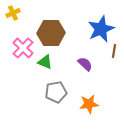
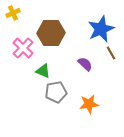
brown line: moved 3 px left, 2 px down; rotated 40 degrees counterclockwise
green triangle: moved 2 px left, 9 px down
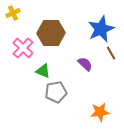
orange star: moved 11 px right, 8 px down
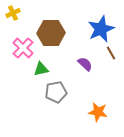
green triangle: moved 2 px left, 2 px up; rotated 35 degrees counterclockwise
orange star: moved 2 px left; rotated 18 degrees clockwise
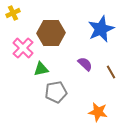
brown line: moved 19 px down
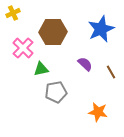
brown hexagon: moved 2 px right, 1 px up
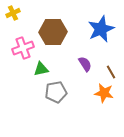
pink cross: rotated 25 degrees clockwise
purple semicircle: rotated 14 degrees clockwise
orange star: moved 6 px right, 19 px up
